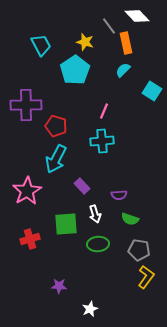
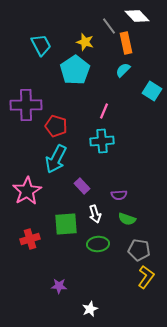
green semicircle: moved 3 px left
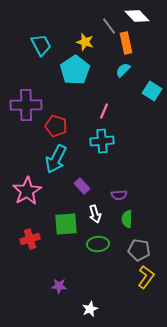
green semicircle: rotated 72 degrees clockwise
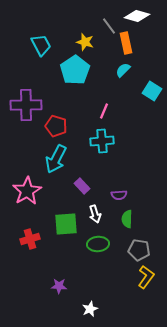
white diamond: rotated 30 degrees counterclockwise
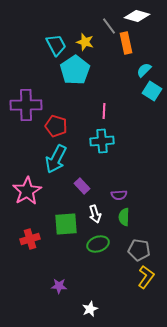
cyan trapezoid: moved 15 px right
cyan semicircle: moved 21 px right
pink line: rotated 21 degrees counterclockwise
green semicircle: moved 3 px left, 2 px up
green ellipse: rotated 15 degrees counterclockwise
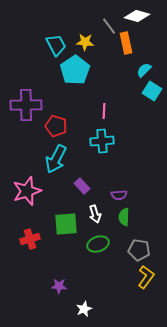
yellow star: rotated 12 degrees counterclockwise
pink star: rotated 12 degrees clockwise
white star: moved 6 px left
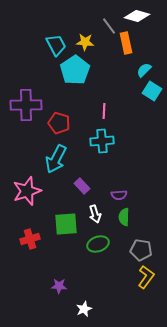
red pentagon: moved 3 px right, 3 px up
gray pentagon: moved 2 px right
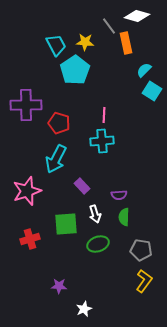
pink line: moved 4 px down
yellow L-shape: moved 2 px left, 4 px down
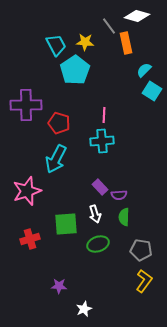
purple rectangle: moved 18 px right, 1 px down
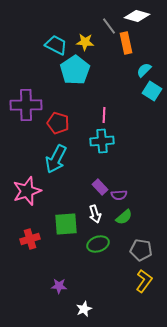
cyan trapezoid: rotated 35 degrees counterclockwise
red pentagon: moved 1 px left
green semicircle: rotated 132 degrees counterclockwise
